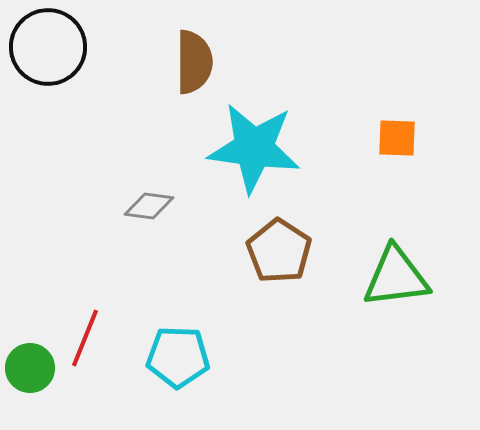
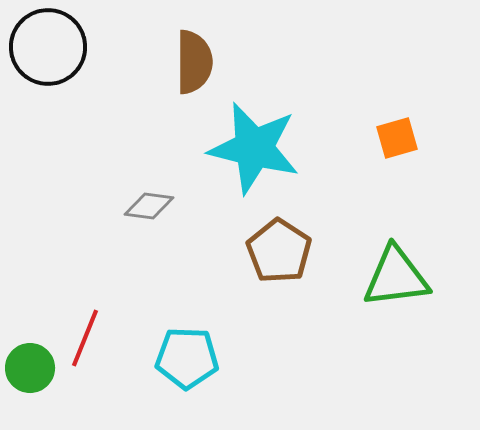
orange square: rotated 18 degrees counterclockwise
cyan star: rotated 6 degrees clockwise
cyan pentagon: moved 9 px right, 1 px down
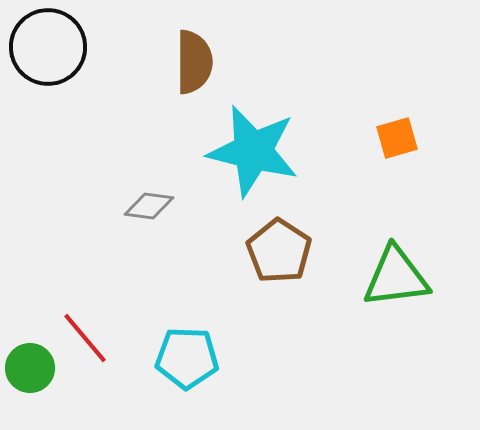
cyan star: moved 1 px left, 3 px down
red line: rotated 62 degrees counterclockwise
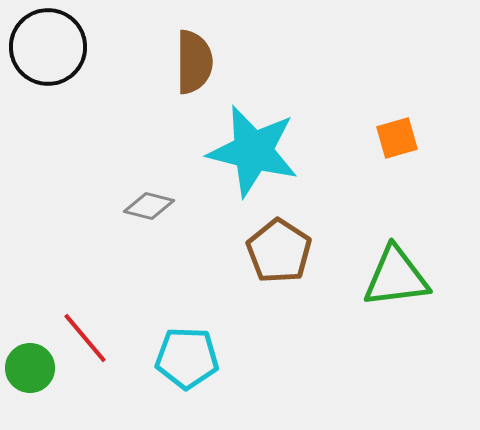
gray diamond: rotated 6 degrees clockwise
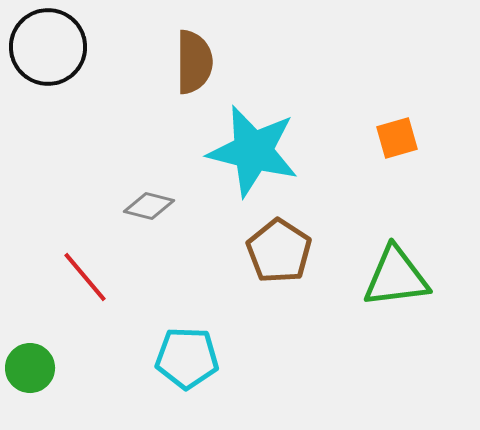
red line: moved 61 px up
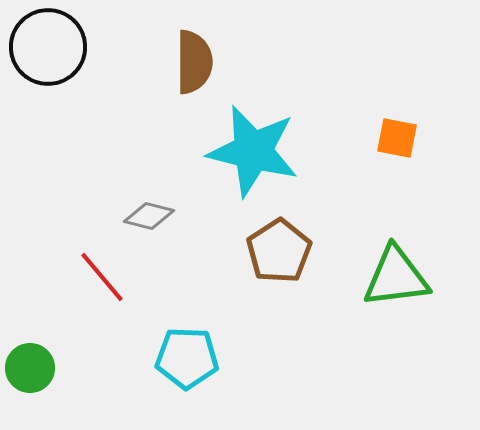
orange square: rotated 27 degrees clockwise
gray diamond: moved 10 px down
brown pentagon: rotated 6 degrees clockwise
red line: moved 17 px right
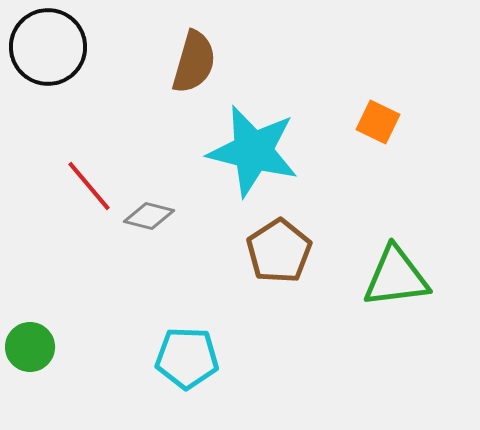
brown semicircle: rotated 16 degrees clockwise
orange square: moved 19 px left, 16 px up; rotated 15 degrees clockwise
red line: moved 13 px left, 91 px up
green circle: moved 21 px up
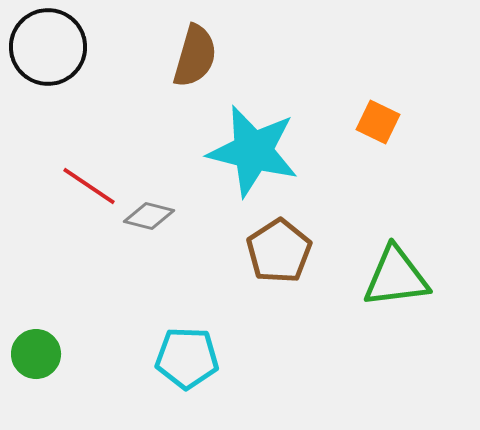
brown semicircle: moved 1 px right, 6 px up
red line: rotated 16 degrees counterclockwise
green circle: moved 6 px right, 7 px down
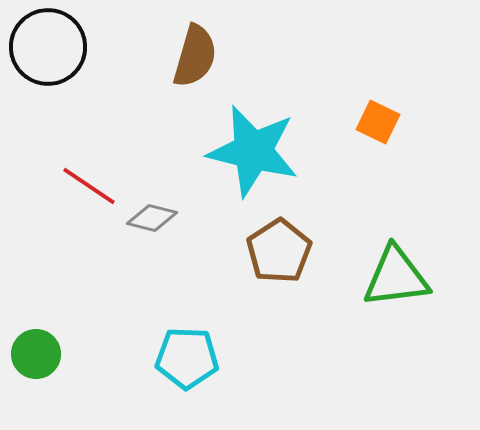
gray diamond: moved 3 px right, 2 px down
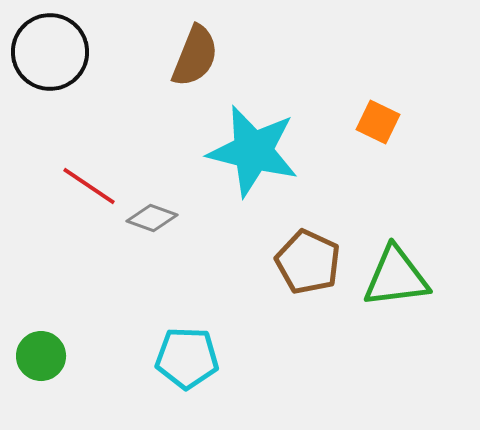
black circle: moved 2 px right, 5 px down
brown semicircle: rotated 6 degrees clockwise
gray diamond: rotated 6 degrees clockwise
brown pentagon: moved 29 px right, 11 px down; rotated 14 degrees counterclockwise
green circle: moved 5 px right, 2 px down
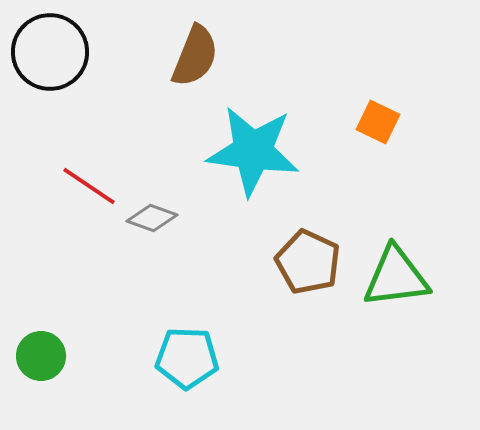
cyan star: rotated 6 degrees counterclockwise
